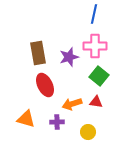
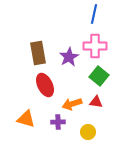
purple star: rotated 12 degrees counterclockwise
purple cross: moved 1 px right
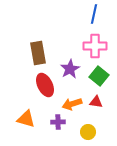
purple star: moved 1 px right, 12 px down
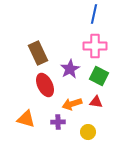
brown rectangle: rotated 15 degrees counterclockwise
green square: rotated 12 degrees counterclockwise
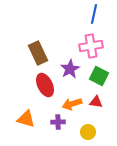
pink cross: moved 4 px left; rotated 10 degrees counterclockwise
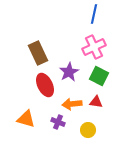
pink cross: moved 3 px right, 1 px down; rotated 15 degrees counterclockwise
purple star: moved 1 px left, 3 px down
orange arrow: rotated 12 degrees clockwise
purple cross: rotated 24 degrees clockwise
yellow circle: moved 2 px up
